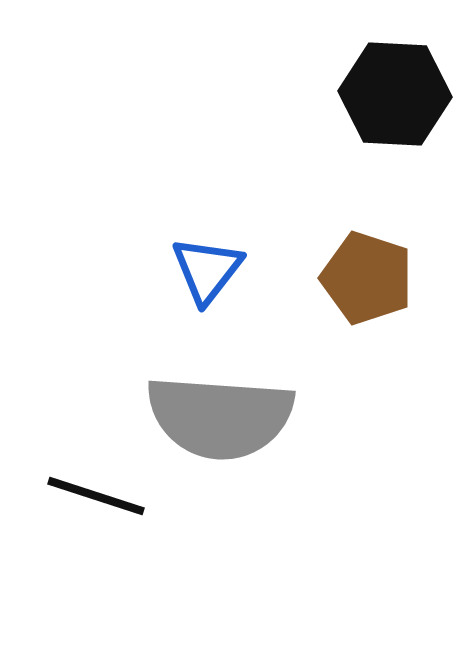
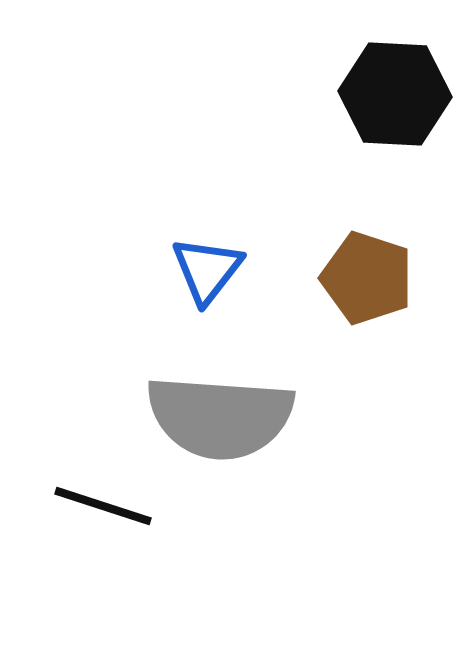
black line: moved 7 px right, 10 px down
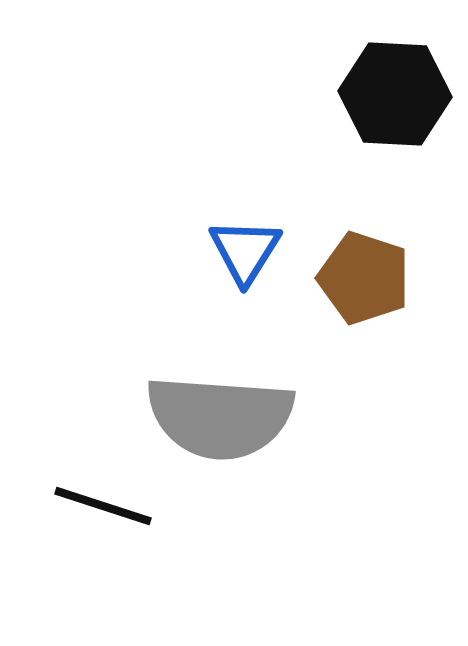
blue triangle: moved 38 px right, 19 px up; rotated 6 degrees counterclockwise
brown pentagon: moved 3 px left
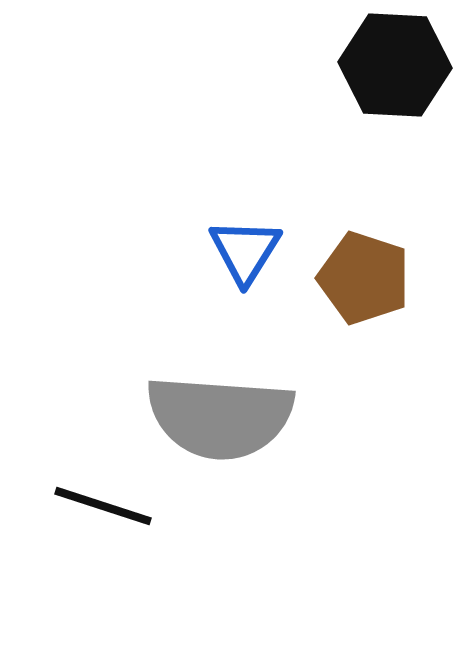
black hexagon: moved 29 px up
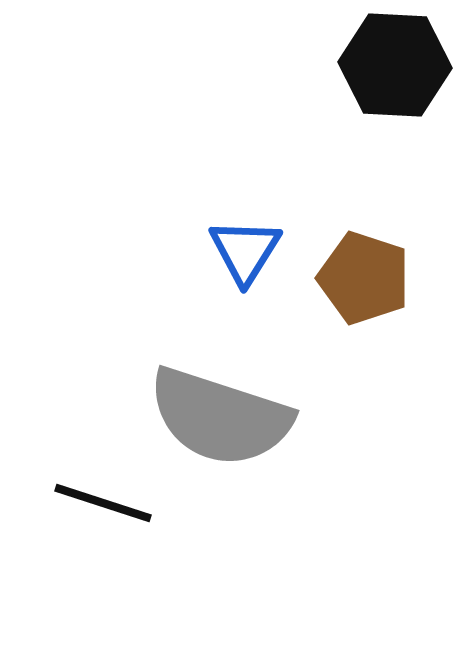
gray semicircle: rotated 14 degrees clockwise
black line: moved 3 px up
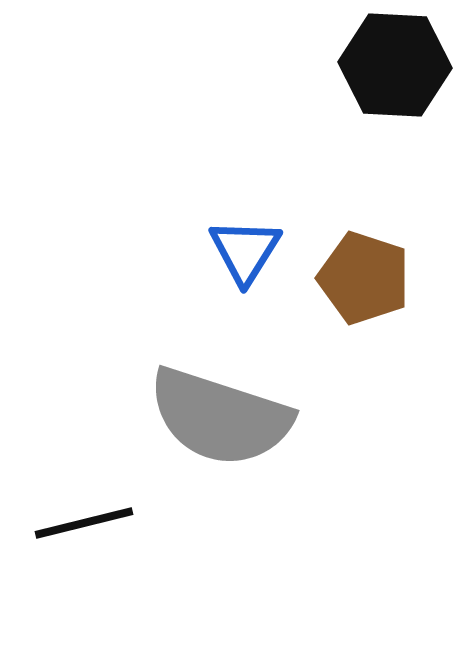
black line: moved 19 px left, 20 px down; rotated 32 degrees counterclockwise
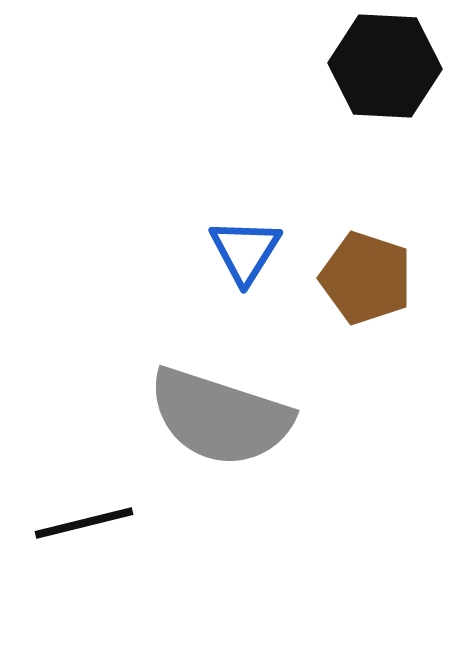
black hexagon: moved 10 px left, 1 px down
brown pentagon: moved 2 px right
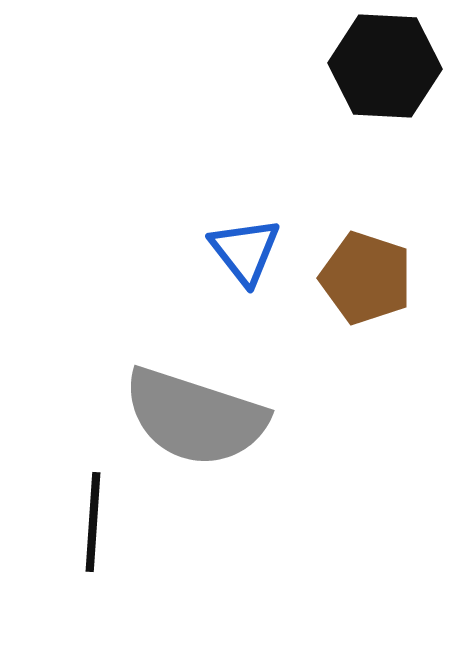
blue triangle: rotated 10 degrees counterclockwise
gray semicircle: moved 25 px left
black line: moved 9 px right, 1 px up; rotated 72 degrees counterclockwise
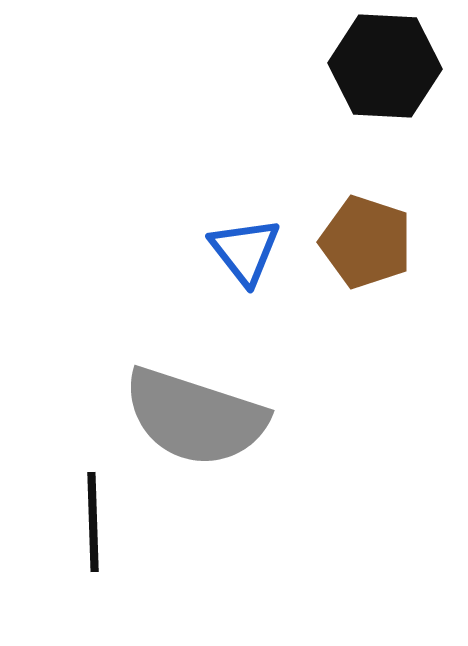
brown pentagon: moved 36 px up
black line: rotated 6 degrees counterclockwise
